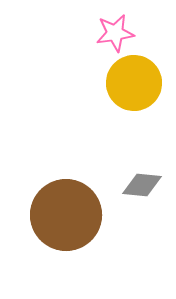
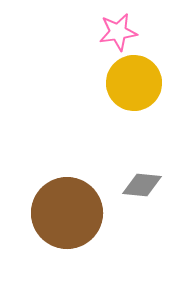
pink star: moved 3 px right, 1 px up
brown circle: moved 1 px right, 2 px up
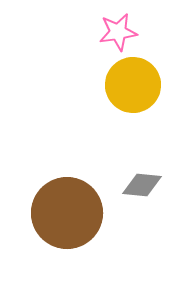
yellow circle: moved 1 px left, 2 px down
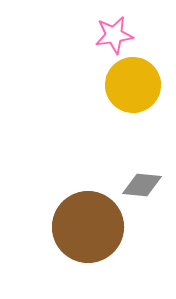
pink star: moved 4 px left, 3 px down
brown circle: moved 21 px right, 14 px down
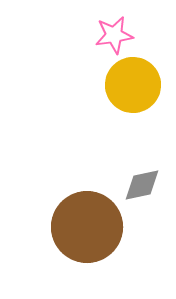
gray diamond: rotated 18 degrees counterclockwise
brown circle: moved 1 px left
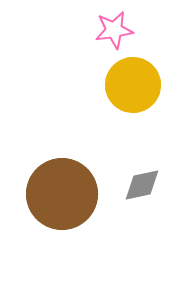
pink star: moved 5 px up
brown circle: moved 25 px left, 33 px up
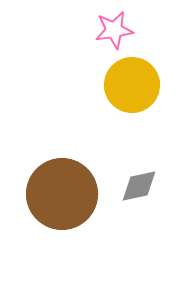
yellow circle: moved 1 px left
gray diamond: moved 3 px left, 1 px down
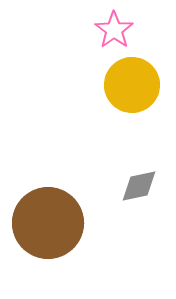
pink star: rotated 27 degrees counterclockwise
brown circle: moved 14 px left, 29 px down
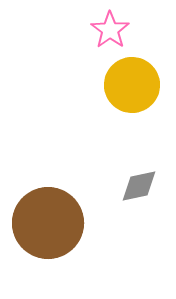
pink star: moved 4 px left
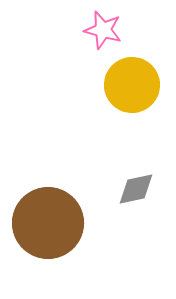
pink star: moved 7 px left; rotated 21 degrees counterclockwise
gray diamond: moved 3 px left, 3 px down
